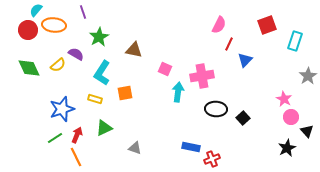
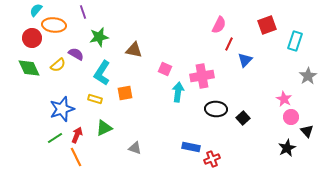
red circle: moved 4 px right, 8 px down
green star: rotated 18 degrees clockwise
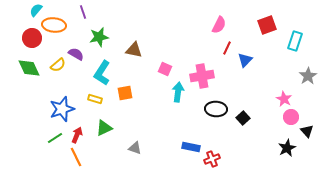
red line: moved 2 px left, 4 px down
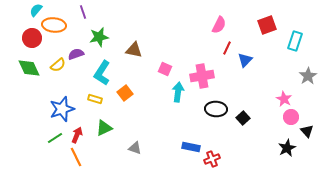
purple semicircle: rotated 49 degrees counterclockwise
orange square: rotated 28 degrees counterclockwise
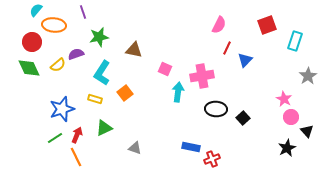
red circle: moved 4 px down
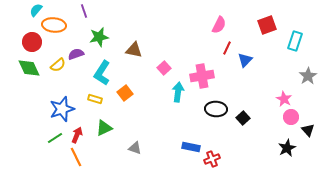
purple line: moved 1 px right, 1 px up
pink square: moved 1 px left, 1 px up; rotated 24 degrees clockwise
black triangle: moved 1 px right, 1 px up
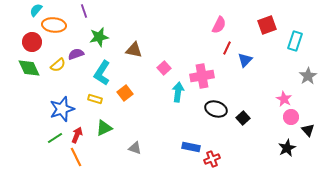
black ellipse: rotated 15 degrees clockwise
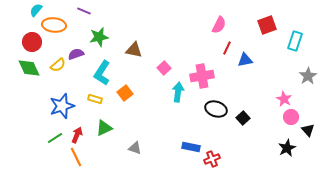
purple line: rotated 48 degrees counterclockwise
blue triangle: rotated 35 degrees clockwise
blue star: moved 3 px up
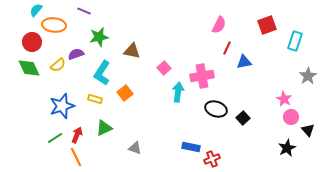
brown triangle: moved 2 px left, 1 px down
blue triangle: moved 1 px left, 2 px down
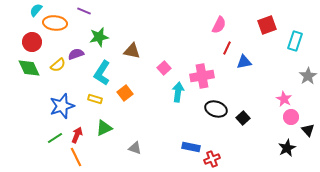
orange ellipse: moved 1 px right, 2 px up
